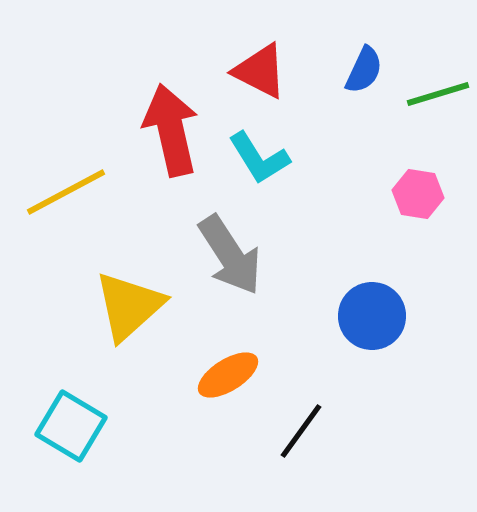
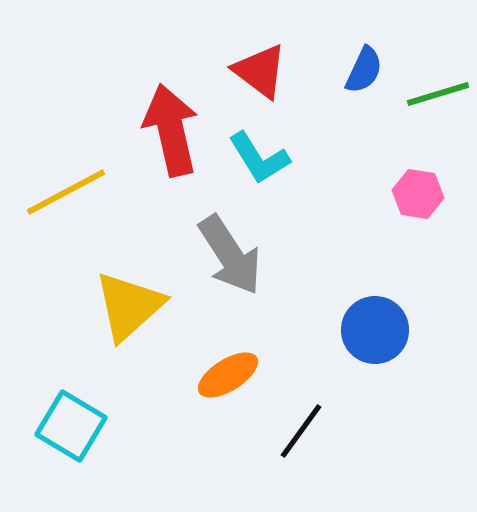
red triangle: rotated 10 degrees clockwise
blue circle: moved 3 px right, 14 px down
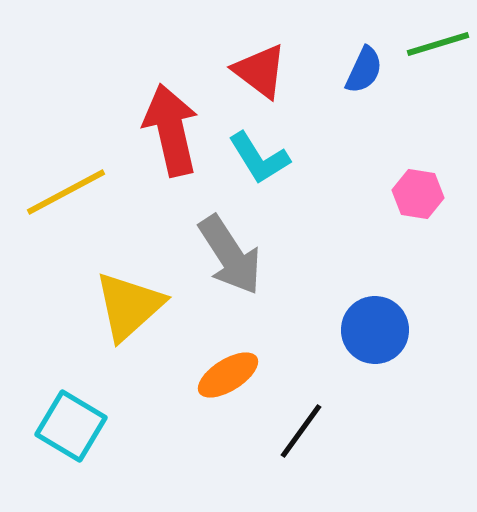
green line: moved 50 px up
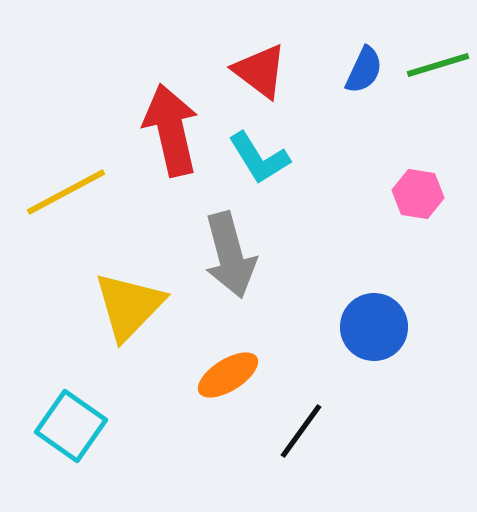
green line: moved 21 px down
gray arrow: rotated 18 degrees clockwise
yellow triangle: rotated 4 degrees counterclockwise
blue circle: moved 1 px left, 3 px up
cyan square: rotated 4 degrees clockwise
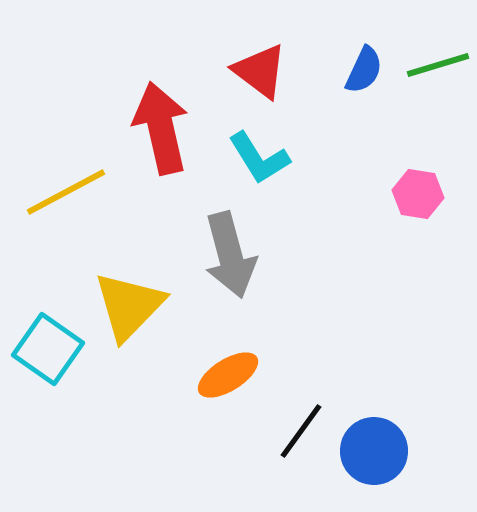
red arrow: moved 10 px left, 2 px up
blue circle: moved 124 px down
cyan square: moved 23 px left, 77 px up
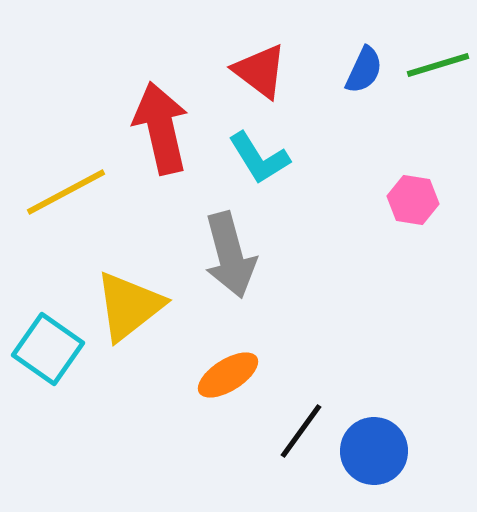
pink hexagon: moved 5 px left, 6 px down
yellow triangle: rotated 8 degrees clockwise
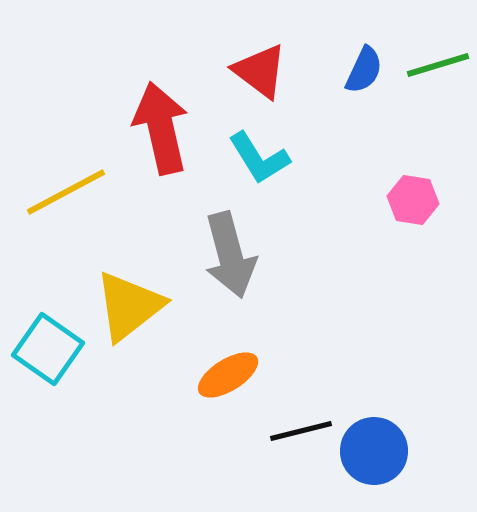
black line: rotated 40 degrees clockwise
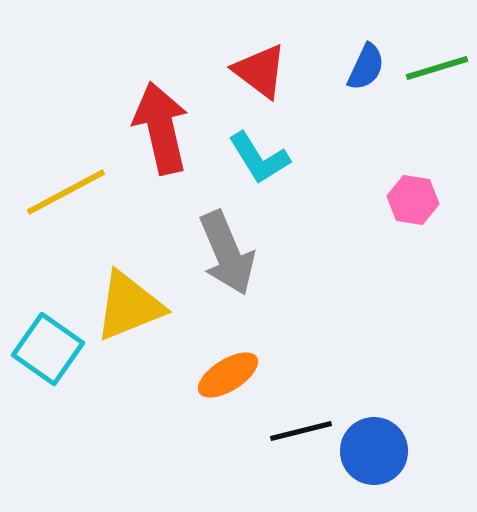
green line: moved 1 px left, 3 px down
blue semicircle: moved 2 px right, 3 px up
gray arrow: moved 3 px left, 2 px up; rotated 8 degrees counterclockwise
yellow triangle: rotated 16 degrees clockwise
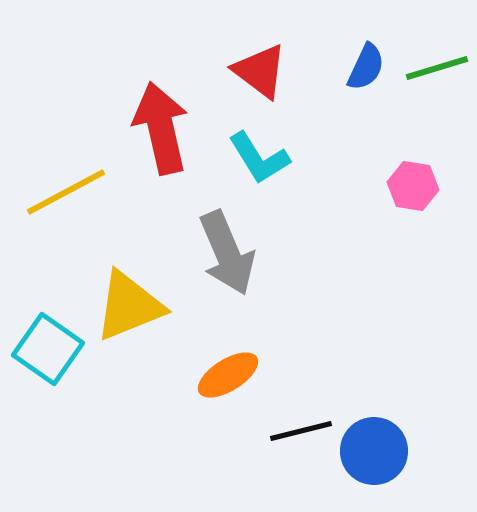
pink hexagon: moved 14 px up
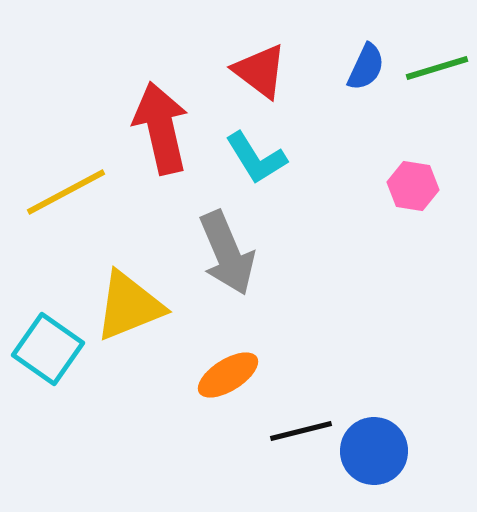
cyan L-shape: moved 3 px left
